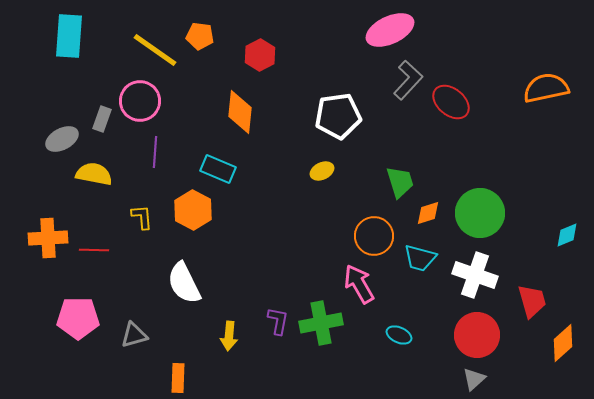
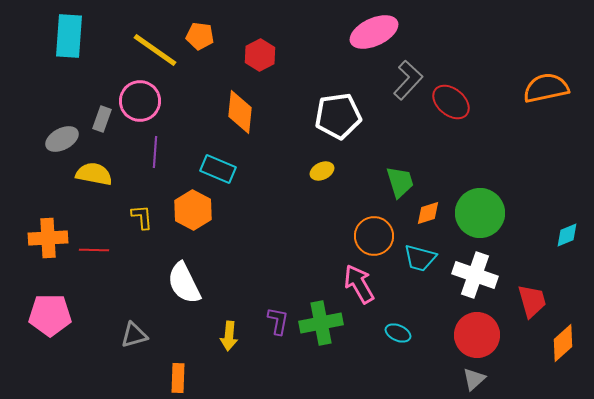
pink ellipse at (390, 30): moved 16 px left, 2 px down
pink pentagon at (78, 318): moved 28 px left, 3 px up
cyan ellipse at (399, 335): moved 1 px left, 2 px up
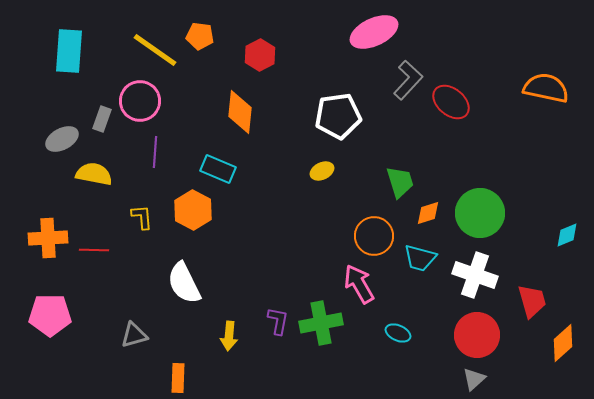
cyan rectangle at (69, 36): moved 15 px down
orange semicircle at (546, 88): rotated 24 degrees clockwise
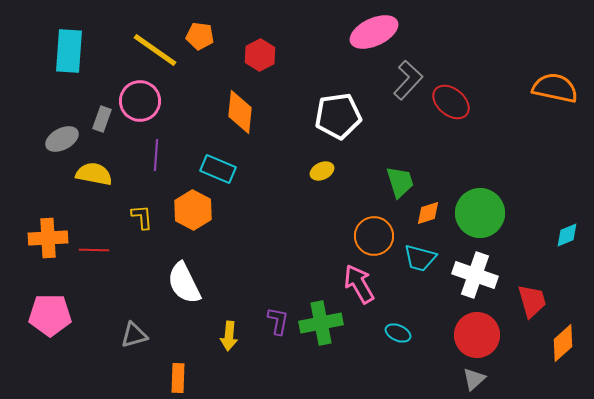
orange semicircle at (546, 88): moved 9 px right
purple line at (155, 152): moved 1 px right, 3 px down
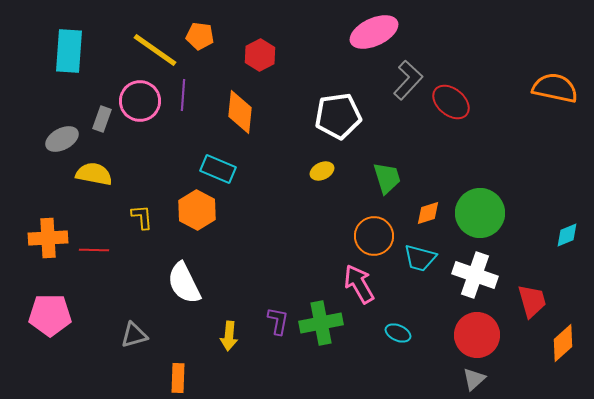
purple line at (156, 155): moved 27 px right, 60 px up
green trapezoid at (400, 182): moved 13 px left, 4 px up
orange hexagon at (193, 210): moved 4 px right
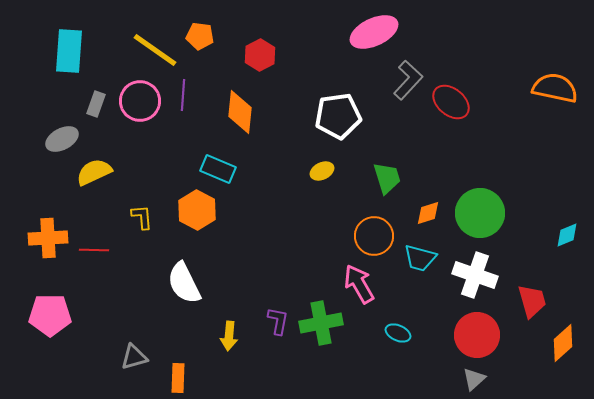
gray rectangle at (102, 119): moved 6 px left, 15 px up
yellow semicircle at (94, 174): moved 2 px up; rotated 36 degrees counterclockwise
gray triangle at (134, 335): moved 22 px down
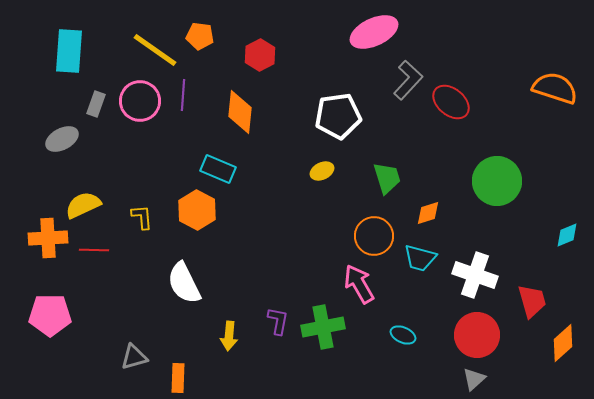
orange semicircle at (555, 88): rotated 6 degrees clockwise
yellow semicircle at (94, 172): moved 11 px left, 33 px down
green circle at (480, 213): moved 17 px right, 32 px up
green cross at (321, 323): moved 2 px right, 4 px down
cyan ellipse at (398, 333): moved 5 px right, 2 px down
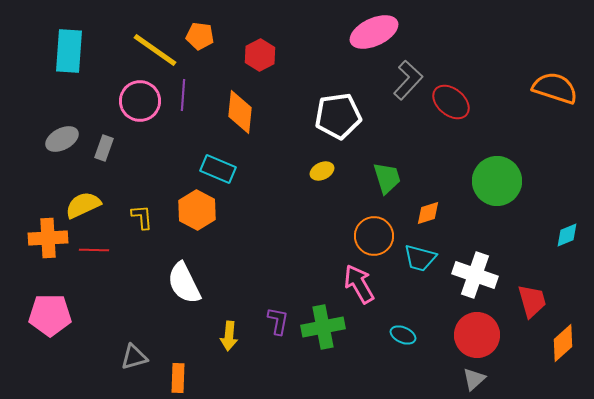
gray rectangle at (96, 104): moved 8 px right, 44 px down
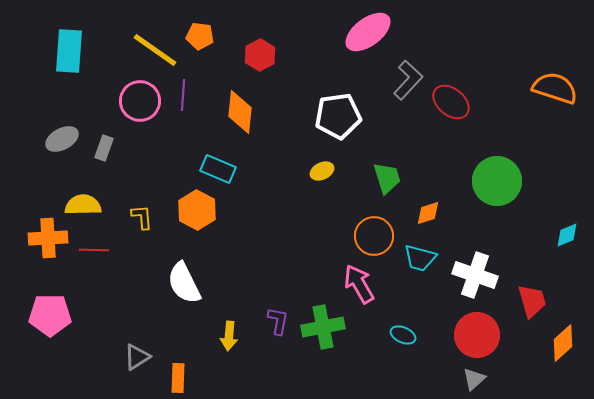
pink ellipse at (374, 32): moved 6 px left; rotated 12 degrees counterclockwise
yellow semicircle at (83, 205): rotated 24 degrees clockwise
gray triangle at (134, 357): moved 3 px right; rotated 16 degrees counterclockwise
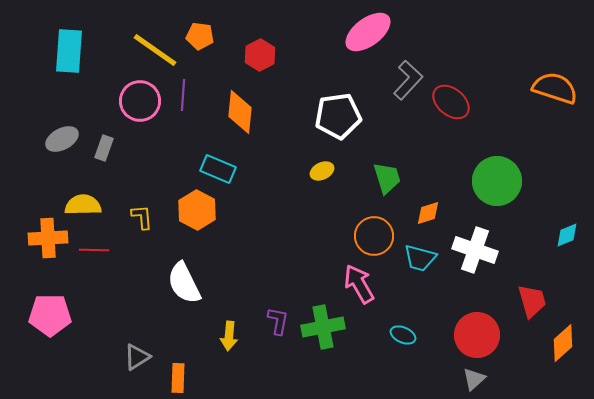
white cross at (475, 275): moved 25 px up
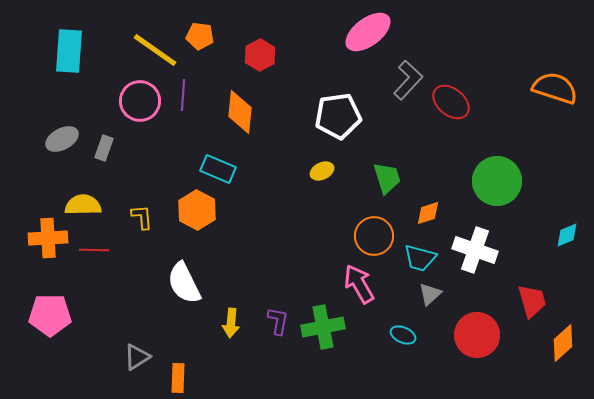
yellow arrow at (229, 336): moved 2 px right, 13 px up
gray triangle at (474, 379): moved 44 px left, 85 px up
